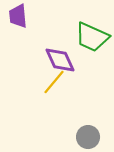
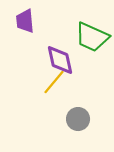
purple trapezoid: moved 7 px right, 5 px down
purple diamond: rotated 12 degrees clockwise
gray circle: moved 10 px left, 18 px up
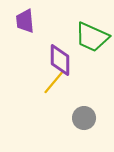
purple diamond: rotated 12 degrees clockwise
gray circle: moved 6 px right, 1 px up
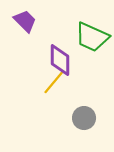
purple trapezoid: rotated 140 degrees clockwise
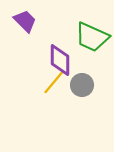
gray circle: moved 2 px left, 33 px up
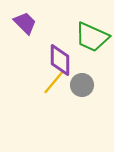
purple trapezoid: moved 2 px down
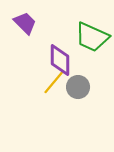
gray circle: moved 4 px left, 2 px down
